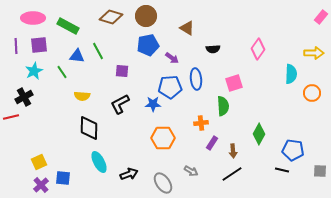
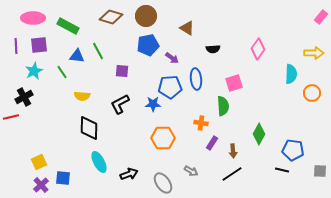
orange cross at (201, 123): rotated 16 degrees clockwise
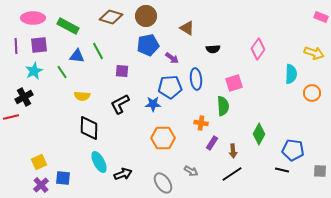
pink rectangle at (321, 17): rotated 72 degrees clockwise
yellow arrow at (314, 53): rotated 18 degrees clockwise
black arrow at (129, 174): moved 6 px left
